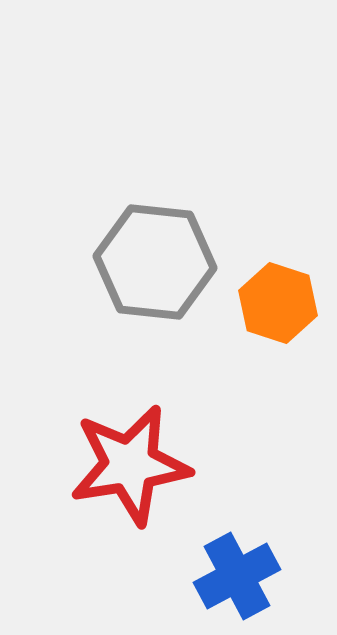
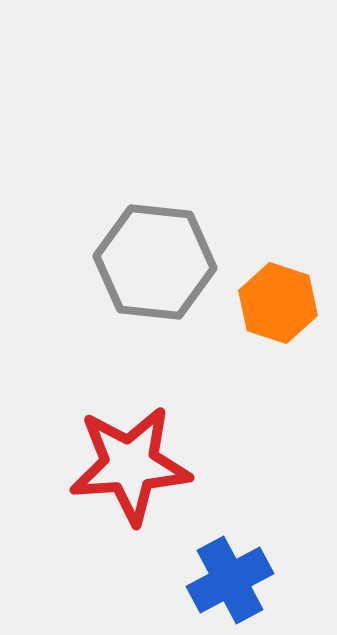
red star: rotated 5 degrees clockwise
blue cross: moved 7 px left, 4 px down
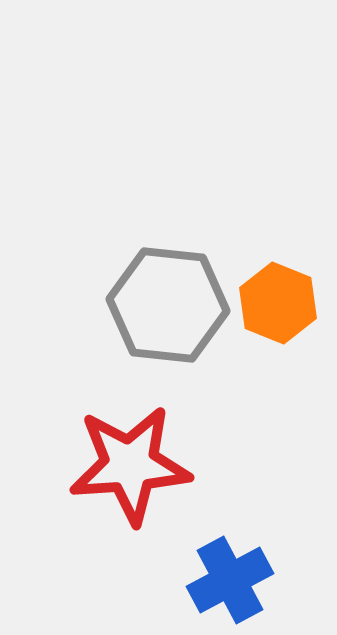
gray hexagon: moved 13 px right, 43 px down
orange hexagon: rotated 4 degrees clockwise
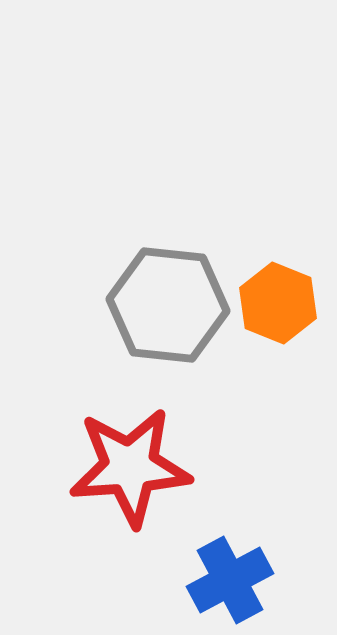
red star: moved 2 px down
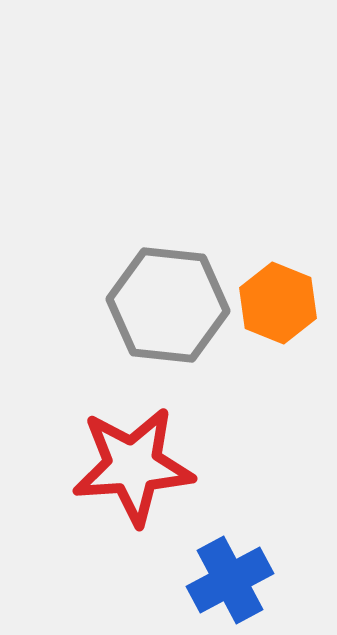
red star: moved 3 px right, 1 px up
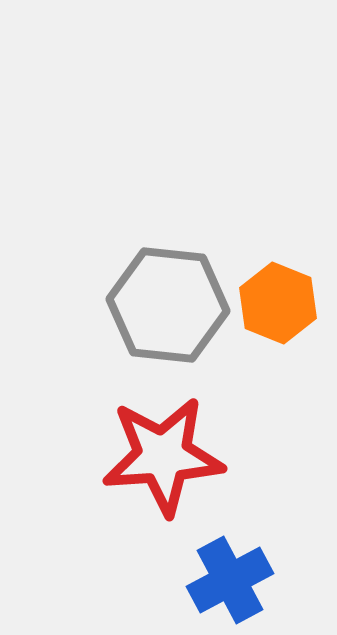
red star: moved 30 px right, 10 px up
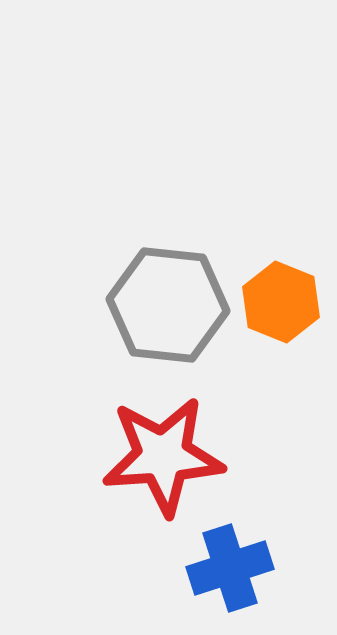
orange hexagon: moved 3 px right, 1 px up
blue cross: moved 12 px up; rotated 10 degrees clockwise
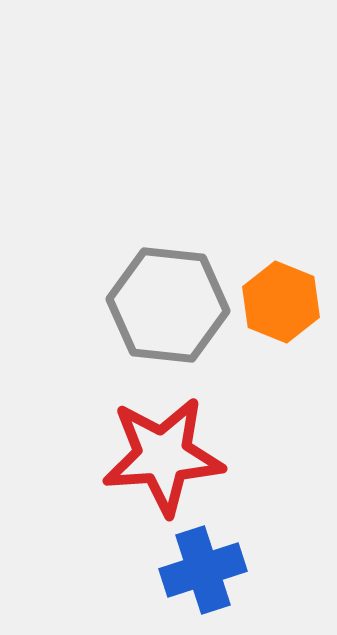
blue cross: moved 27 px left, 2 px down
